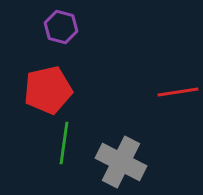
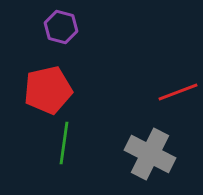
red line: rotated 12 degrees counterclockwise
gray cross: moved 29 px right, 8 px up
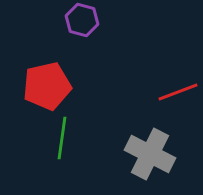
purple hexagon: moved 21 px right, 7 px up
red pentagon: moved 1 px left, 4 px up
green line: moved 2 px left, 5 px up
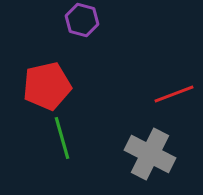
red line: moved 4 px left, 2 px down
green line: rotated 24 degrees counterclockwise
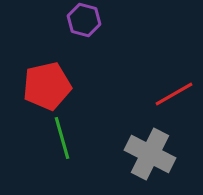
purple hexagon: moved 2 px right
red line: rotated 9 degrees counterclockwise
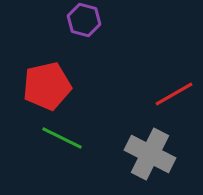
green line: rotated 48 degrees counterclockwise
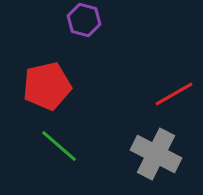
green line: moved 3 px left, 8 px down; rotated 15 degrees clockwise
gray cross: moved 6 px right
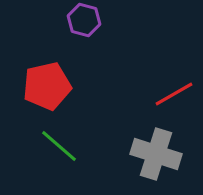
gray cross: rotated 9 degrees counterclockwise
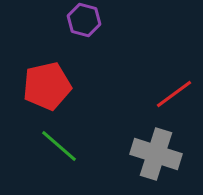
red line: rotated 6 degrees counterclockwise
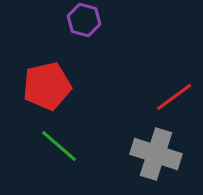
red line: moved 3 px down
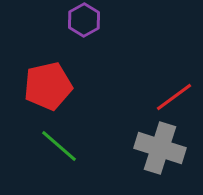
purple hexagon: rotated 16 degrees clockwise
red pentagon: moved 1 px right
gray cross: moved 4 px right, 6 px up
